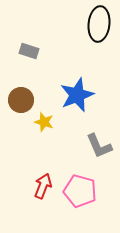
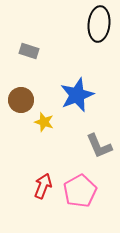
pink pentagon: rotated 28 degrees clockwise
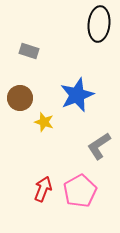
brown circle: moved 1 px left, 2 px up
gray L-shape: rotated 80 degrees clockwise
red arrow: moved 3 px down
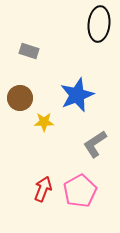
yellow star: rotated 18 degrees counterclockwise
gray L-shape: moved 4 px left, 2 px up
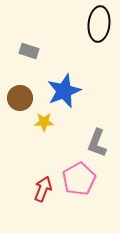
blue star: moved 13 px left, 4 px up
gray L-shape: moved 2 px right, 1 px up; rotated 36 degrees counterclockwise
pink pentagon: moved 1 px left, 12 px up
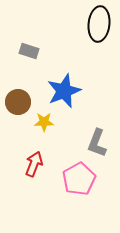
brown circle: moved 2 px left, 4 px down
red arrow: moved 9 px left, 25 px up
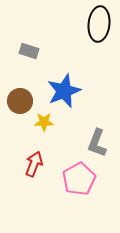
brown circle: moved 2 px right, 1 px up
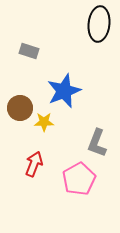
brown circle: moved 7 px down
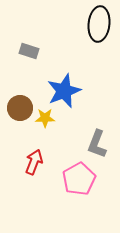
yellow star: moved 1 px right, 4 px up
gray L-shape: moved 1 px down
red arrow: moved 2 px up
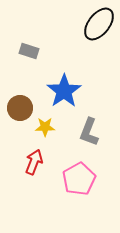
black ellipse: rotated 32 degrees clockwise
blue star: rotated 12 degrees counterclockwise
yellow star: moved 9 px down
gray L-shape: moved 8 px left, 12 px up
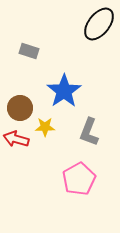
red arrow: moved 18 px left, 23 px up; rotated 95 degrees counterclockwise
